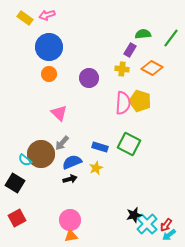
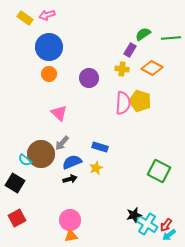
green semicircle: rotated 28 degrees counterclockwise
green line: rotated 48 degrees clockwise
green square: moved 30 px right, 27 px down
cyan cross: rotated 15 degrees counterclockwise
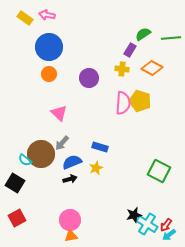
pink arrow: rotated 28 degrees clockwise
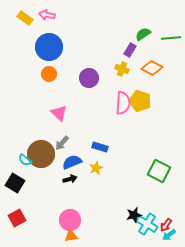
yellow cross: rotated 16 degrees clockwise
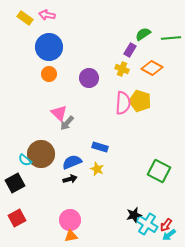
gray arrow: moved 5 px right, 20 px up
yellow star: moved 1 px right, 1 px down; rotated 24 degrees counterclockwise
black square: rotated 30 degrees clockwise
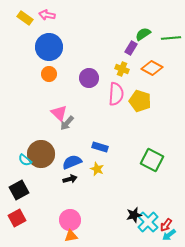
purple rectangle: moved 1 px right, 2 px up
pink semicircle: moved 7 px left, 9 px up
green square: moved 7 px left, 11 px up
black square: moved 4 px right, 7 px down
cyan cross: moved 1 px right, 2 px up; rotated 15 degrees clockwise
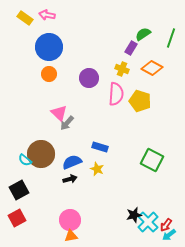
green line: rotated 66 degrees counterclockwise
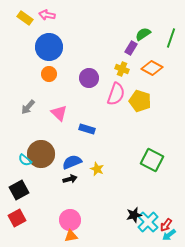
pink semicircle: rotated 15 degrees clockwise
gray arrow: moved 39 px left, 16 px up
blue rectangle: moved 13 px left, 18 px up
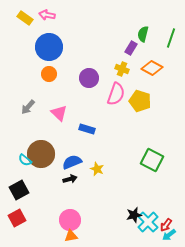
green semicircle: rotated 42 degrees counterclockwise
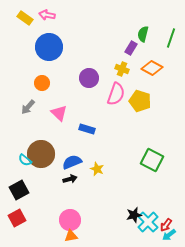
orange circle: moved 7 px left, 9 px down
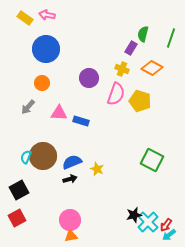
blue circle: moved 3 px left, 2 px down
pink triangle: rotated 42 degrees counterclockwise
blue rectangle: moved 6 px left, 8 px up
brown circle: moved 2 px right, 2 px down
cyan semicircle: moved 1 px right, 3 px up; rotated 72 degrees clockwise
